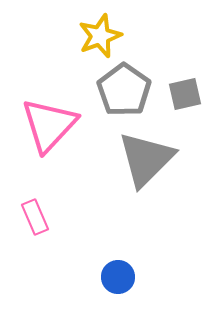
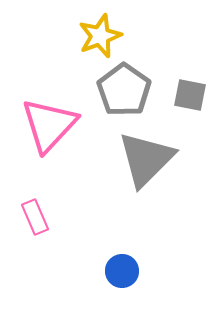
gray square: moved 5 px right, 1 px down; rotated 24 degrees clockwise
blue circle: moved 4 px right, 6 px up
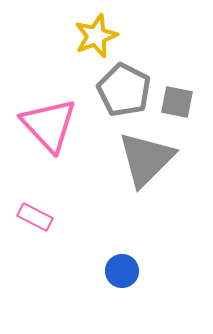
yellow star: moved 4 px left
gray pentagon: rotated 8 degrees counterclockwise
gray square: moved 13 px left, 7 px down
pink triangle: rotated 26 degrees counterclockwise
pink rectangle: rotated 40 degrees counterclockwise
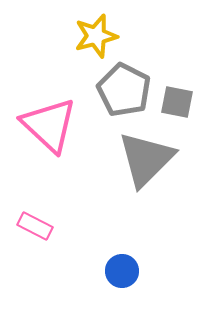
yellow star: rotated 6 degrees clockwise
pink triangle: rotated 4 degrees counterclockwise
pink rectangle: moved 9 px down
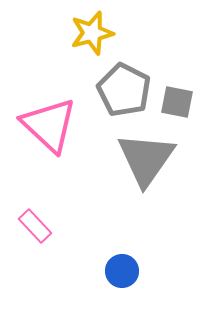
yellow star: moved 4 px left, 3 px up
gray triangle: rotated 10 degrees counterclockwise
pink rectangle: rotated 20 degrees clockwise
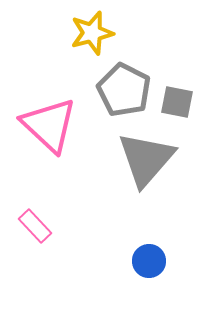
gray triangle: rotated 6 degrees clockwise
blue circle: moved 27 px right, 10 px up
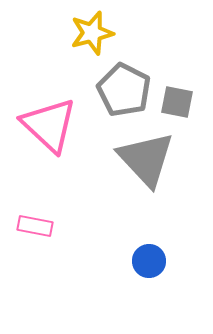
gray triangle: rotated 24 degrees counterclockwise
pink rectangle: rotated 36 degrees counterclockwise
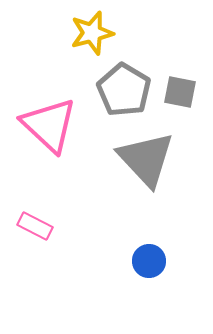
gray pentagon: rotated 4 degrees clockwise
gray square: moved 3 px right, 10 px up
pink rectangle: rotated 16 degrees clockwise
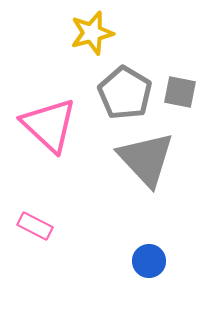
gray pentagon: moved 1 px right, 3 px down
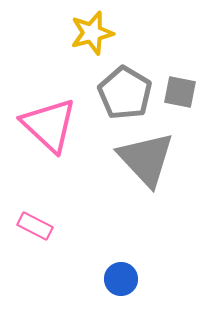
blue circle: moved 28 px left, 18 px down
